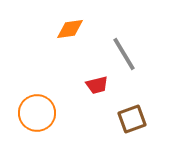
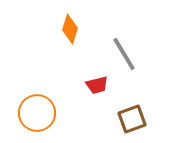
orange diamond: rotated 64 degrees counterclockwise
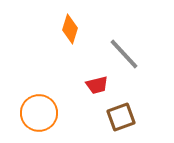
gray line: rotated 12 degrees counterclockwise
orange circle: moved 2 px right
brown square: moved 11 px left, 2 px up
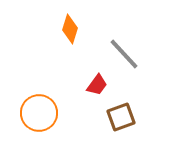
red trapezoid: rotated 40 degrees counterclockwise
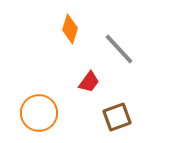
gray line: moved 5 px left, 5 px up
red trapezoid: moved 8 px left, 3 px up
brown square: moved 4 px left
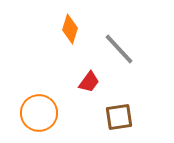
brown square: moved 2 px right; rotated 12 degrees clockwise
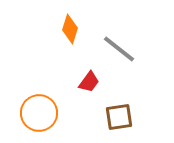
gray line: rotated 9 degrees counterclockwise
